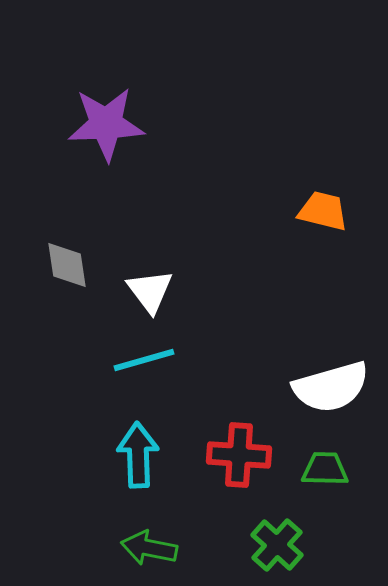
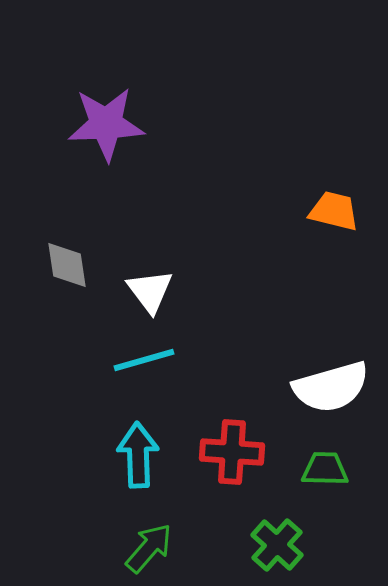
orange trapezoid: moved 11 px right
red cross: moved 7 px left, 3 px up
green arrow: rotated 120 degrees clockwise
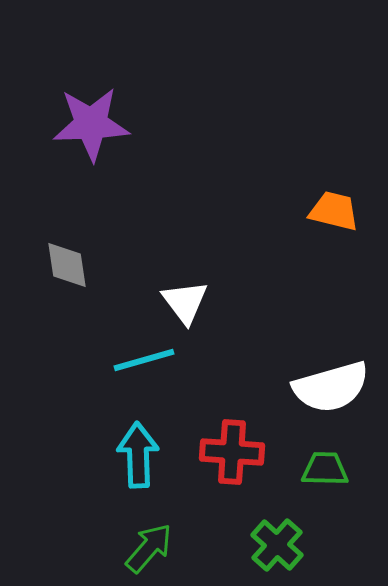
purple star: moved 15 px left
white triangle: moved 35 px right, 11 px down
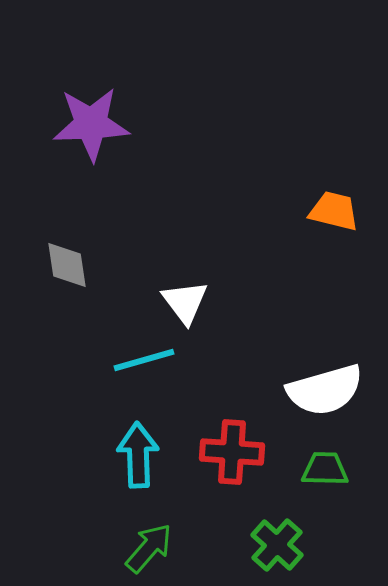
white semicircle: moved 6 px left, 3 px down
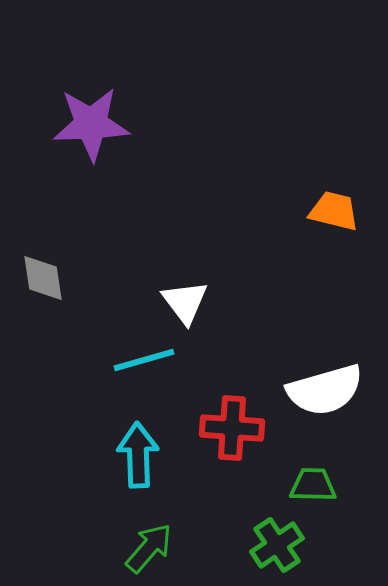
gray diamond: moved 24 px left, 13 px down
red cross: moved 24 px up
green trapezoid: moved 12 px left, 16 px down
green cross: rotated 14 degrees clockwise
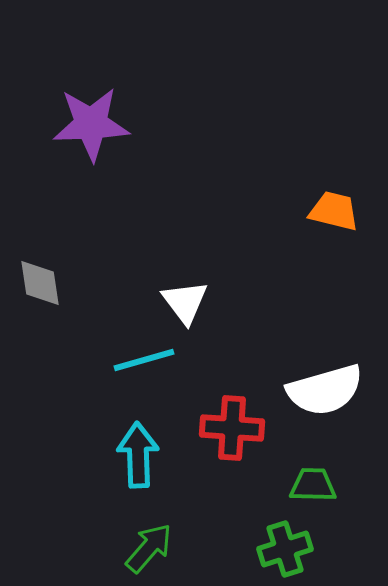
gray diamond: moved 3 px left, 5 px down
green cross: moved 8 px right, 4 px down; rotated 16 degrees clockwise
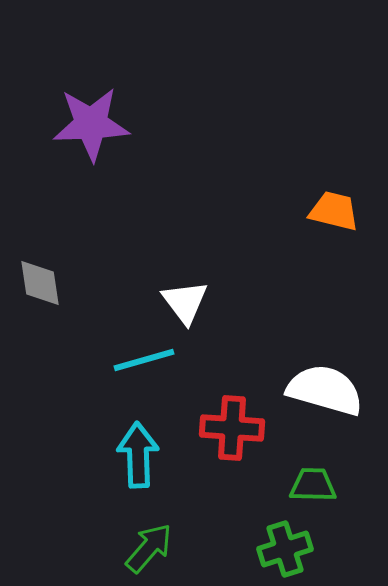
white semicircle: rotated 148 degrees counterclockwise
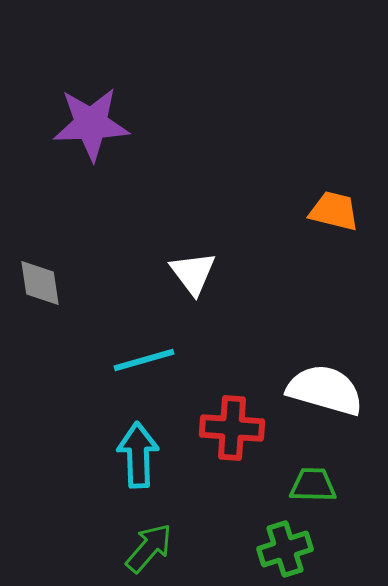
white triangle: moved 8 px right, 29 px up
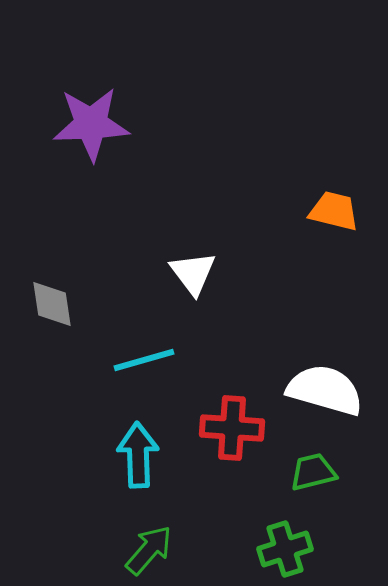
gray diamond: moved 12 px right, 21 px down
green trapezoid: moved 13 px up; rotated 15 degrees counterclockwise
green arrow: moved 2 px down
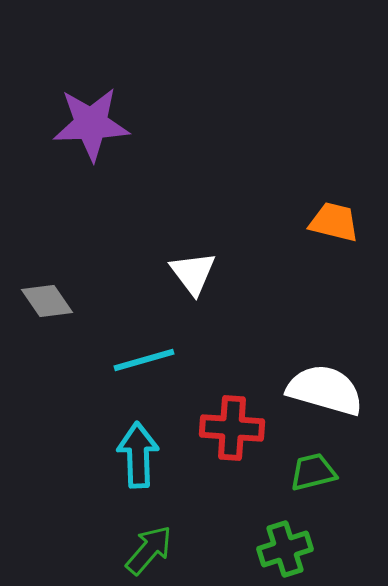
orange trapezoid: moved 11 px down
gray diamond: moved 5 px left, 3 px up; rotated 26 degrees counterclockwise
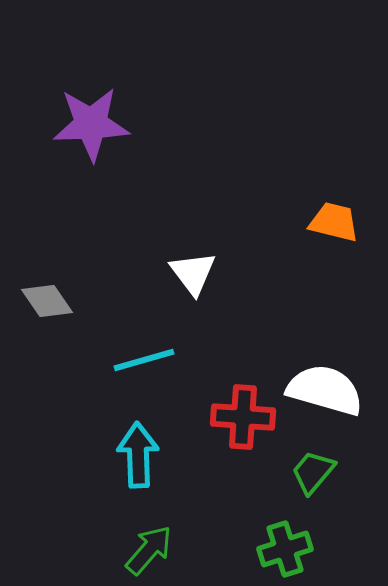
red cross: moved 11 px right, 11 px up
green trapezoid: rotated 36 degrees counterclockwise
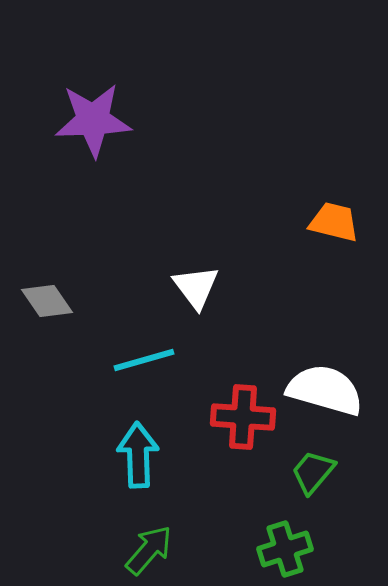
purple star: moved 2 px right, 4 px up
white triangle: moved 3 px right, 14 px down
